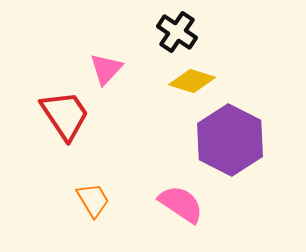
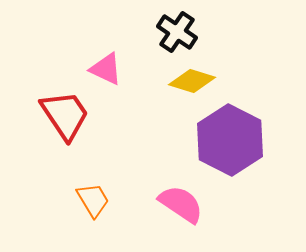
pink triangle: rotated 48 degrees counterclockwise
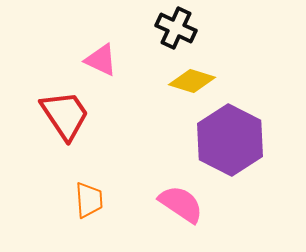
black cross: moved 1 px left, 4 px up; rotated 9 degrees counterclockwise
pink triangle: moved 5 px left, 9 px up
orange trapezoid: moved 4 px left; rotated 27 degrees clockwise
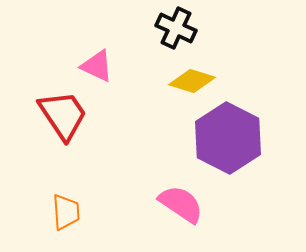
pink triangle: moved 4 px left, 6 px down
red trapezoid: moved 2 px left
purple hexagon: moved 2 px left, 2 px up
orange trapezoid: moved 23 px left, 12 px down
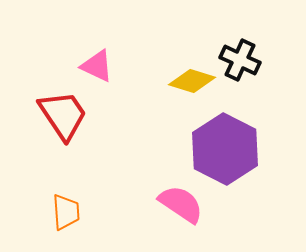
black cross: moved 64 px right, 32 px down
purple hexagon: moved 3 px left, 11 px down
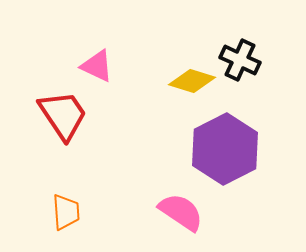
purple hexagon: rotated 6 degrees clockwise
pink semicircle: moved 8 px down
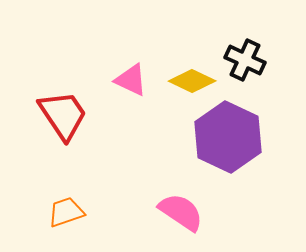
black cross: moved 5 px right
pink triangle: moved 34 px right, 14 px down
yellow diamond: rotated 9 degrees clockwise
purple hexagon: moved 3 px right, 12 px up; rotated 8 degrees counterclockwise
orange trapezoid: rotated 105 degrees counterclockwise
